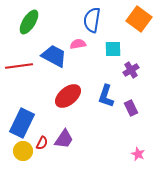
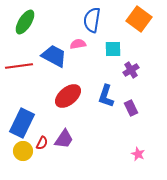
green ellipse: moved 4 px left
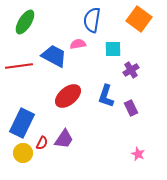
yellow circle: moved 2 px down
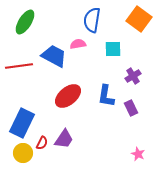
purple cross: moved 2 px right, 6 px down
blue L-shape: rotated 10 degrees counterclockwise
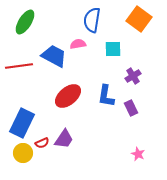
red semicircle: rotated 40 degrees clockwise
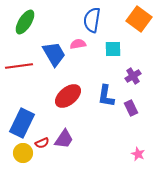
blue trapezoid: moved 2 px up; rotated 32 degrees clockwise
